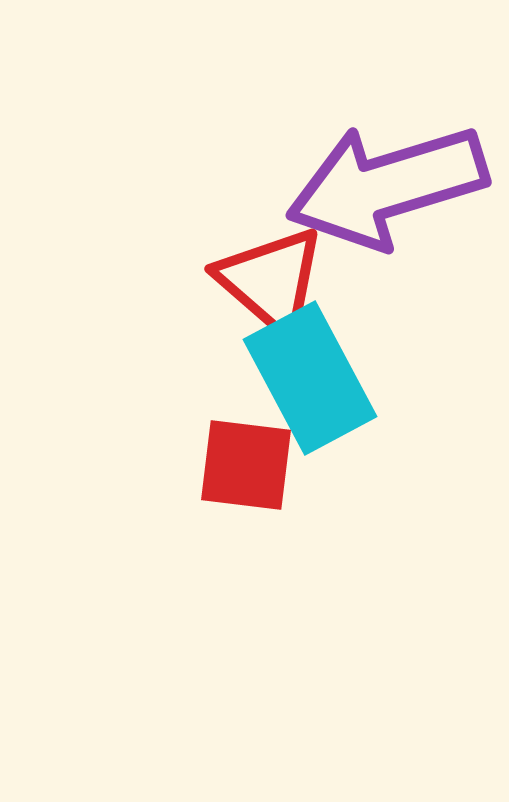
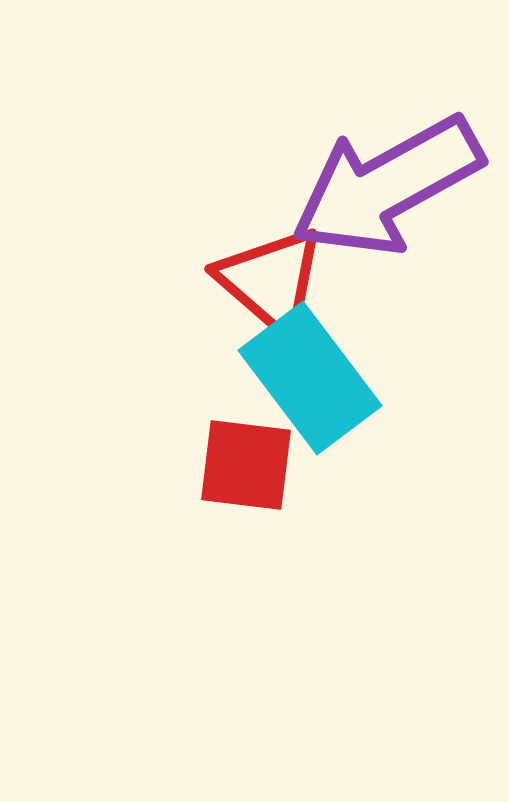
purple arrow: rotated 12 degrees counterclockwise
cyan rectangle: rotated 9 degrees counterclockwise
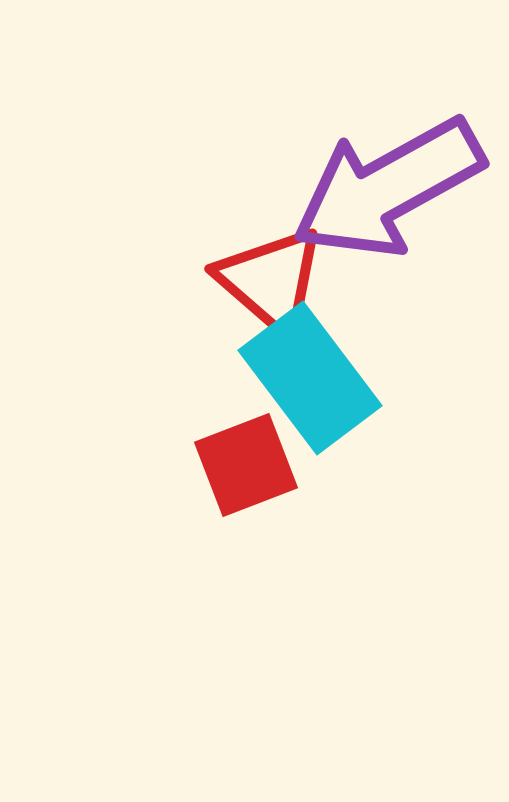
purple arrow: moved 1 px right, 2 px down
red square: rotated 28 degrees counterclockwise
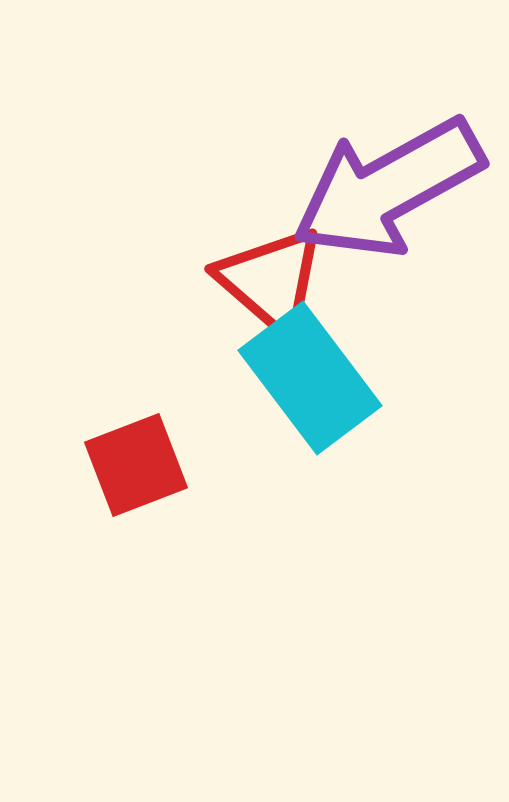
red square: moved 110 px left
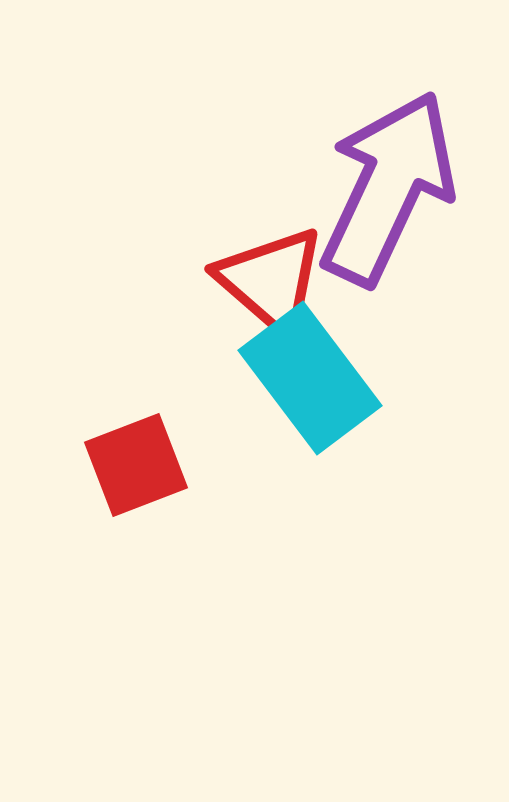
purple arrow: rotated 144 degrees clockwise
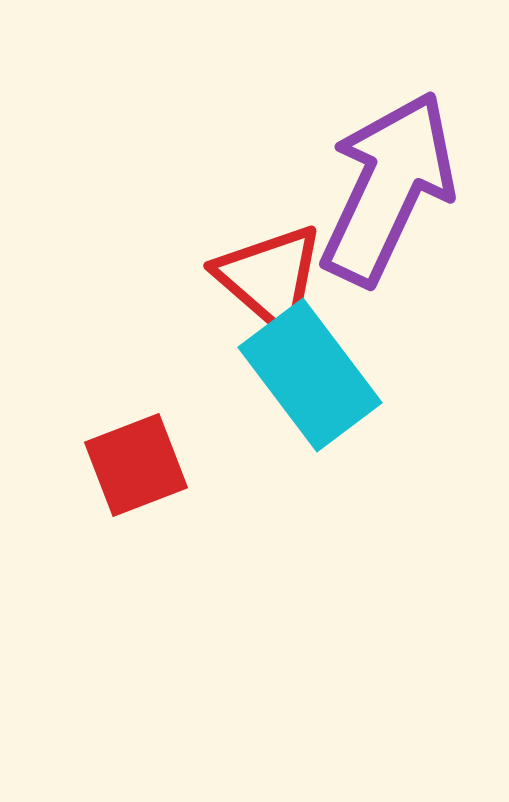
red triangle: moved 1 px left, 3 px up
cyan rectangle: moved 3 px up
